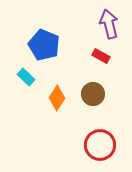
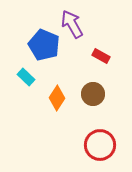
purple arrow: moved 37 px left; rotated 16 degrees counterclockwise
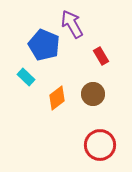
red rectangle: rotated 30 degrees clockwise
orange diamond: rotated 20 degrees clockwise
